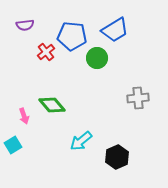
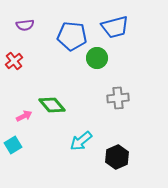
blue trapezoid: moved 3 px up; rotated 16 degrees clockwise
red cross: moved 32 px left, 9 px down
gray cross: moved 20 px left
pink arrow: rotated 98 degrees counterclockwise
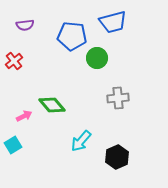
blue trapezoid: moved 2 px left, 5 px up
cyan arrow: rotated 10 degrees counterclockwise
